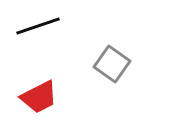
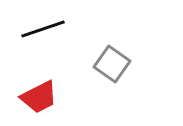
black line: moved 5 px right, 3 px down
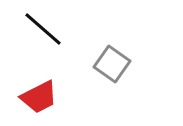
black line: rotated 60 degrees clockwise
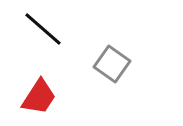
red trapezoid: rotated 30 degrees counterclockwise
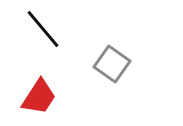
black line: rotated 9 degrees clockwise
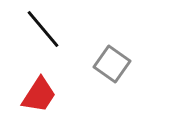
red trapezoid: moved 2 px up
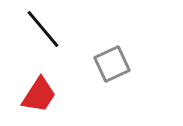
gray square: rotated 30 degrees clockwise
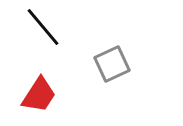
black line: moved 2 px up
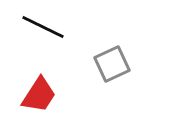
black line: rotated 24 degrees counterclockwise
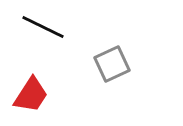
red trapezoid: moved 8 px left
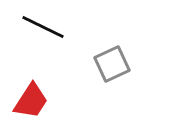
red trapezoid: moved 6 px down
